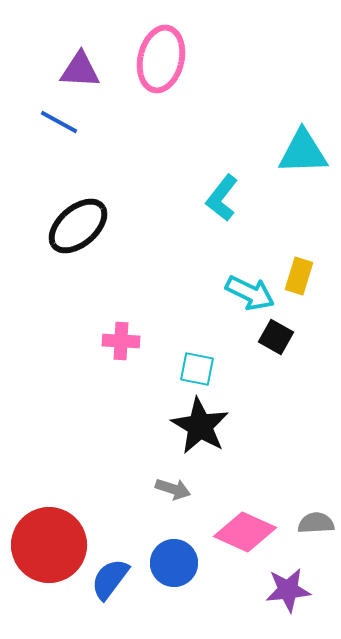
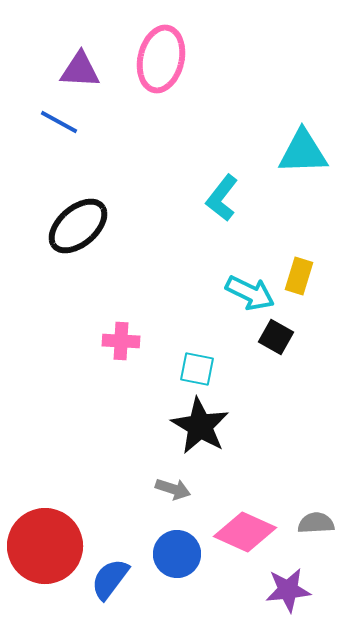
red circle: moved 4 px left, 1 px down
blue circle: moved 3 px right, 9 px up
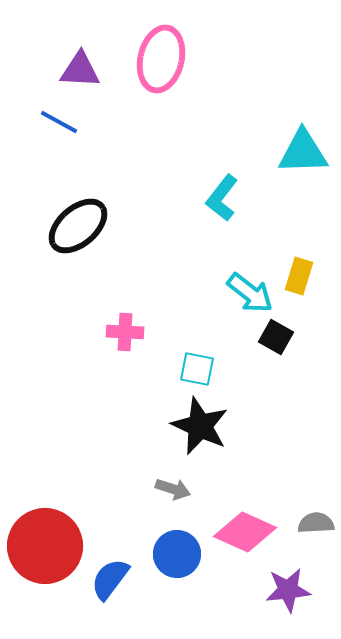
cyan arrow: rotated 12 degrees clockwise
pink cross: moved 4 px right, 9 px up
black star: rotated 6 degrees counterclockwise
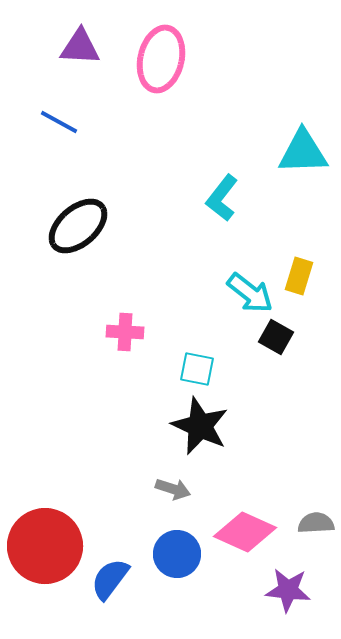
purple triangle: moved 23 px up
purple star: rotated 12 degrees clockwise
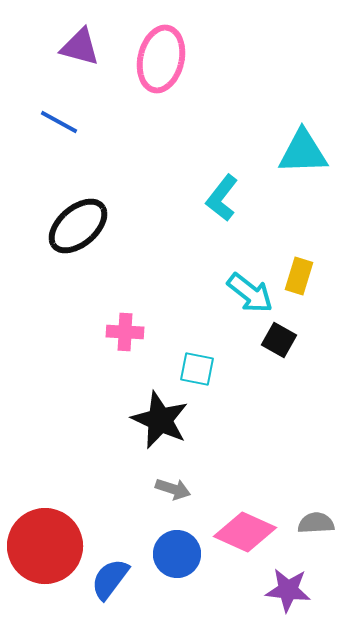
purple triangle: rotated 12 degrees clockwise
black square: moved 3 px right, 3 px down
black star: moved 40 px left, 6 px up
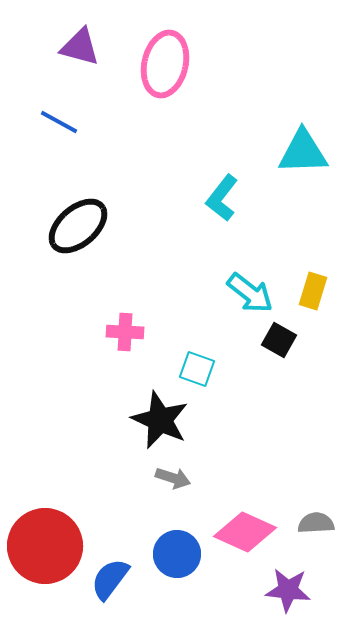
pink ellipse: moved 4 px right, 5 px down
yellow rectangle: moved 14 px right, 15 px down
cyan square: rotated 9 degrees clockwise
gray arrow: moved 11 px up
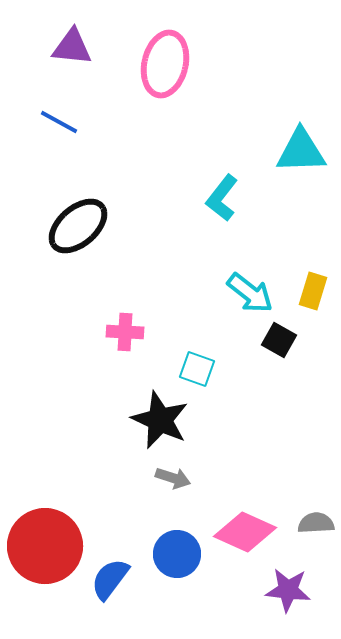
purple triangle: moved 8 px left; rotated 9 degrees counterclockwise
cyan triangle: moved 2 px left, 1 px up
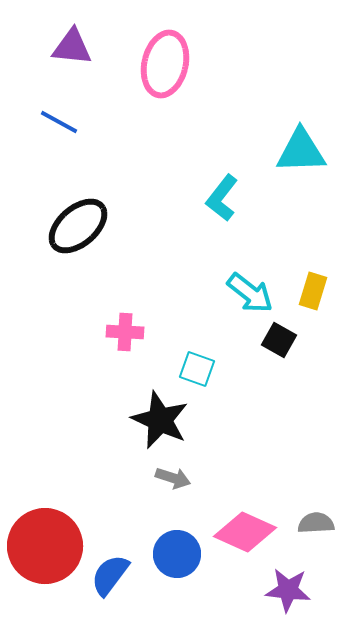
blue semicircle: moved 4 px up
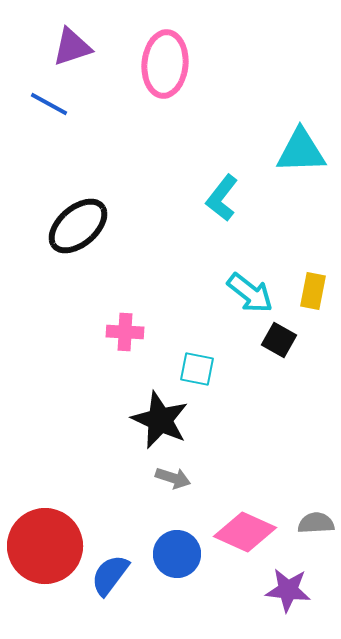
purple triangle: rotated 24 degrees counterclockwise
pink ellipse: rotated 8 degrees counterclockwise
blue line: moved 10 px left, 18 px up
yellow rectangle: rotated 6 degrees counterclockwise
cyan square: rotated 9 degrees counterclockwise
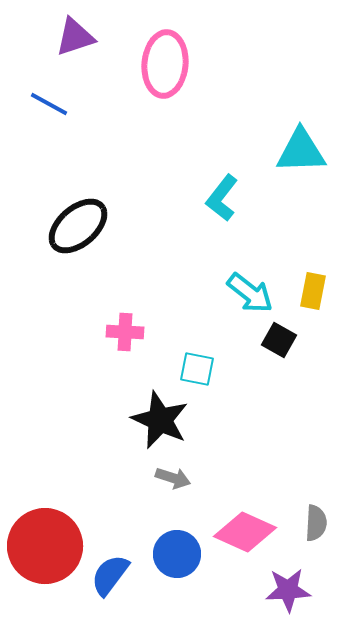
purple triangle: moved 3 px right, 10 px up
gray semicircle: rotated 96 degrees clockwise
purple star: rotated 9 degrees counterclockwise
